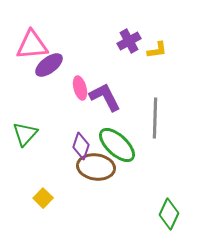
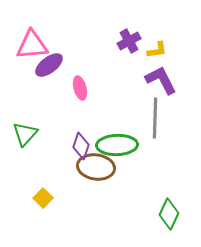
purple L-shape: moved 56 px right, 17 px up
green ellipse: rotated 45 degrees counterclockwise
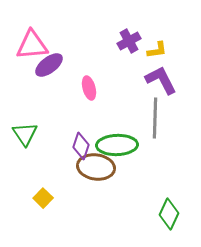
pink ellipse: moved 9 px right
green triangle: rotated 16 degrees counterclockwise
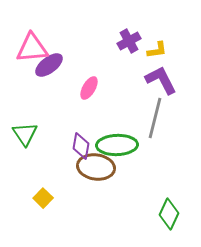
pink triangle: moved 3 px down
pink ellipse: rotated 45 degrees clockwise
gray line: rotated 12 degrees clockwise
purple diamond: rotated 8 degrees counterclockwise
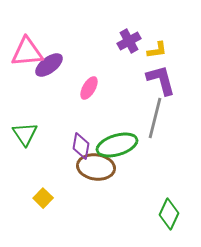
pink triangle: moved 5 px left, 4 px down
purple L-shape: rotated 12 degrees clockwise
green ellipse: rotated 15 degrees counterclockwise
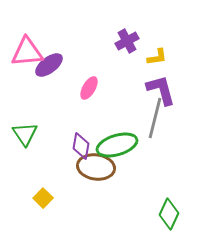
purple cross: moved 2 px left
yellow L-shape: moved 7 px down
purple L-shape: moved 10 px down
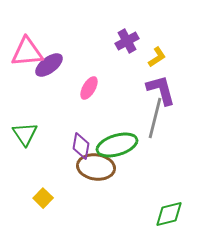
yellow L-shape: rotated 25 degrees counterclockwise
green diamond: rotated 52 degrees clockwise
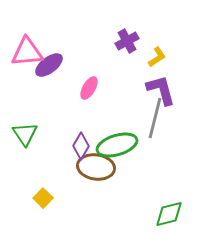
purple diamond: rotated 20 degrees clockwise
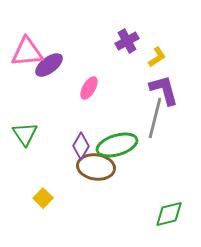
purple L-shape: moved 3 px right
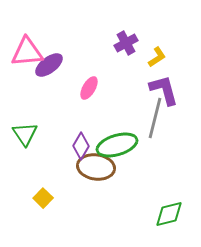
purple cross: moved 1 px left, 2 px down
